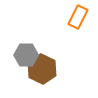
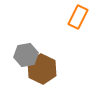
gray hexagon: rotated 10 degrees counterclockwise
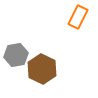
gray hexagon: moved 10 px left
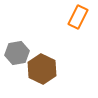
gray hexagon: moved 1 px right, 2 px up
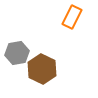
orange rectangle: moved 6 px left
